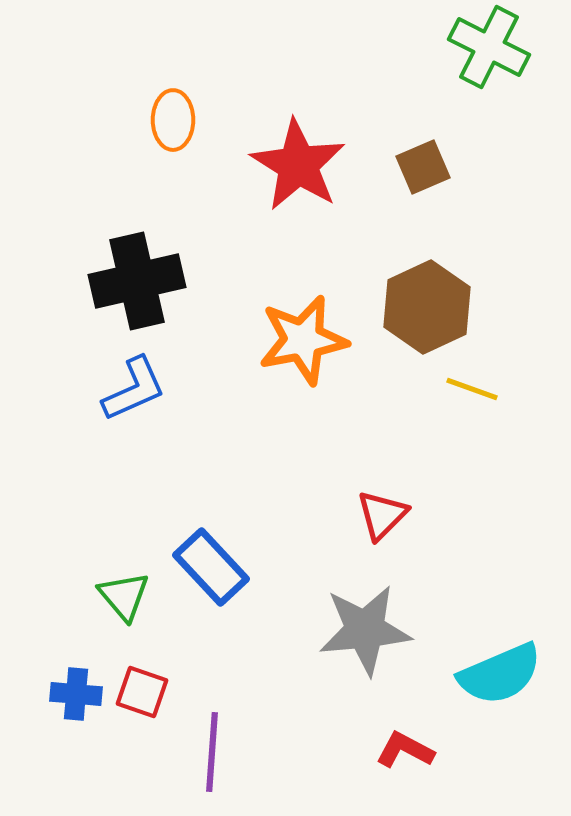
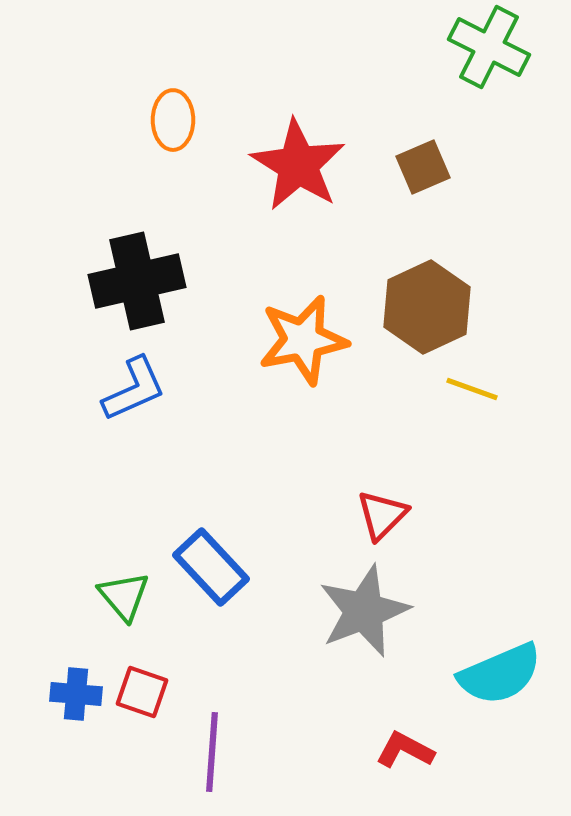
gray star: moved 1 px left, 19 px up; rotated 16 degrees counterclockwise
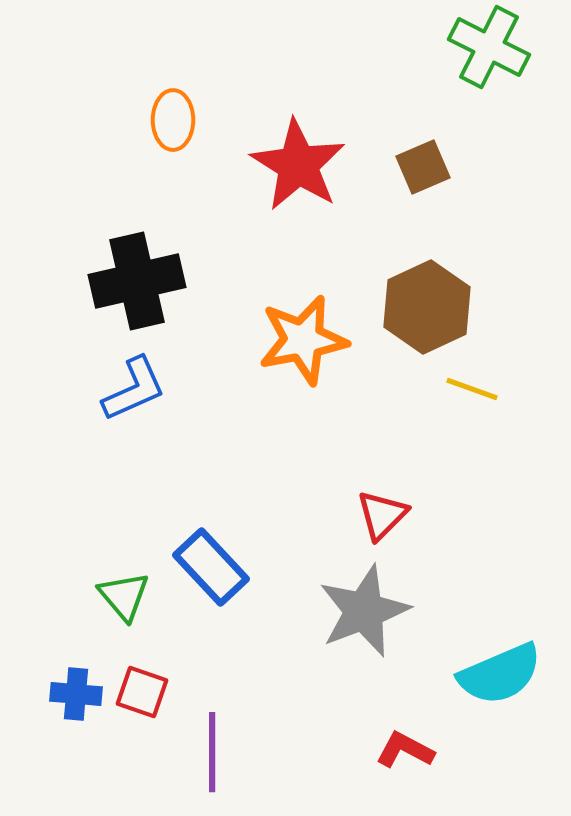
purple line: rotated 4 degrees counterclockwise
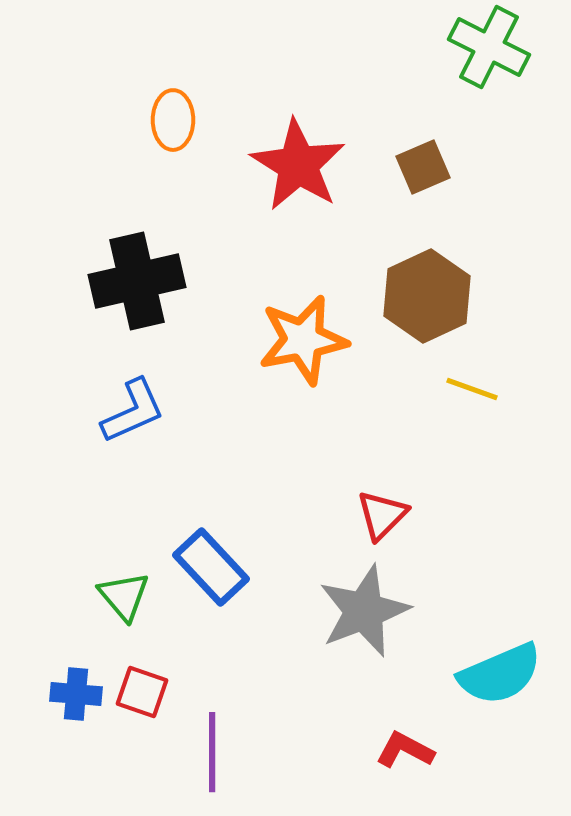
brown hexagon: moved 11 px up
blue L-shape: moved 1 px left, 22 px down
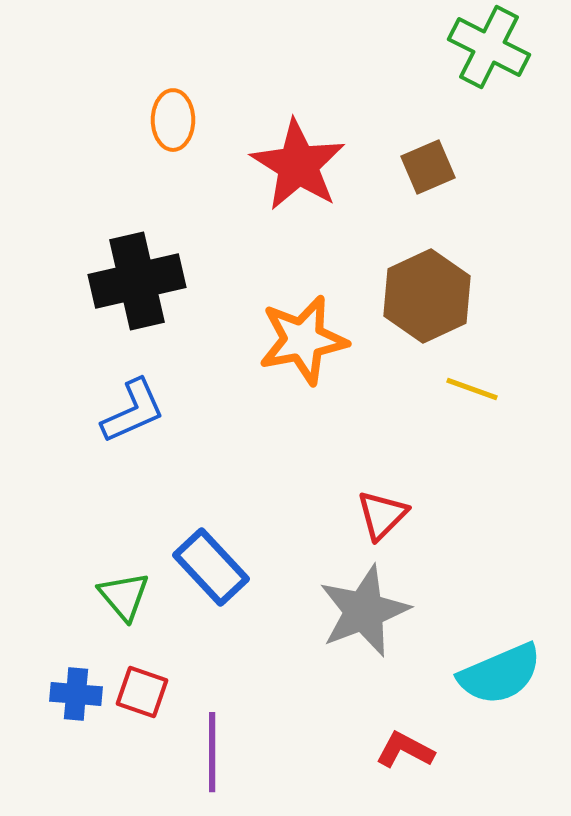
brown square: moved 5 px right
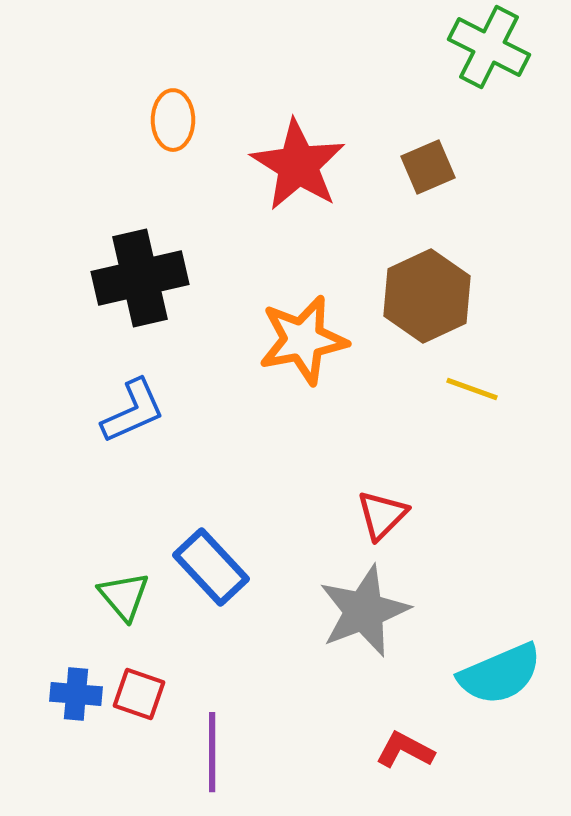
black cross: moved 3 px right, 3 px up
red square: moved 3 px left, 2 px down
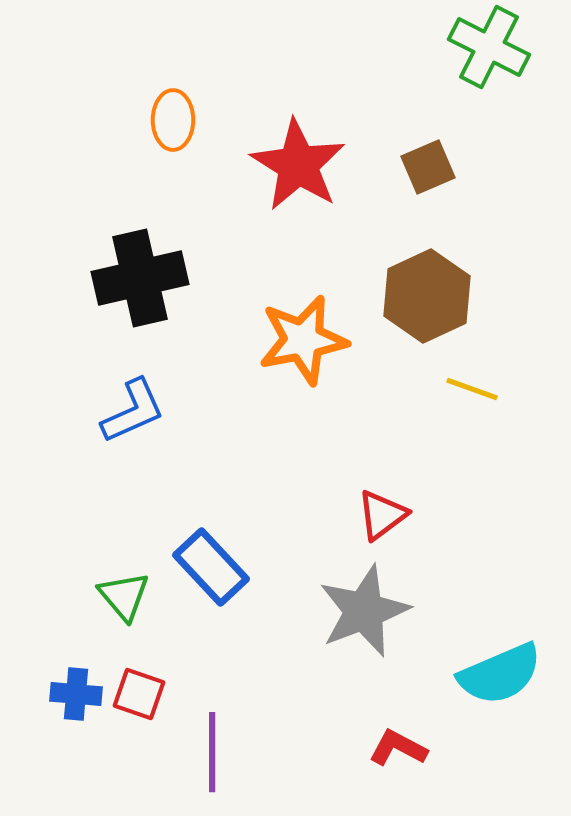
red triangle: rotated 8 degrees clockwise
red L-shape: moved 7 px left, 2 px up
